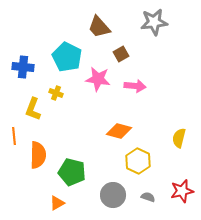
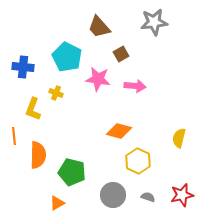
red star: moved 4 px down
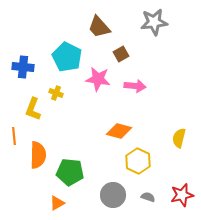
green pentagon: moved 2 px left; rotated 8 degrees counterclockwise
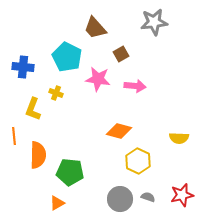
brown trapezoid: moved 4 px left, 1 px down
yellow semicircle: rotated 102 degrees counterclockwise
gray circle: moved 7 px right, 4 px down
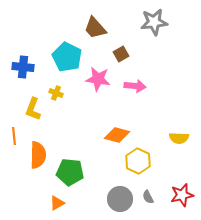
orange diamond: moved 2 px left, 4 px down
gray semicircle: rotated 136 degrees counterclockwise
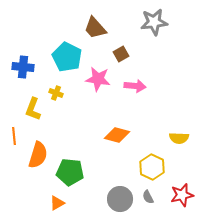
orange semicircle: rotated 16 degrees clockwise
yellow hexagon: moved 14 px right, 6 px down
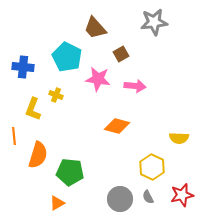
yellow cross: moved 2 px down
orange diamond: moved 9 px up
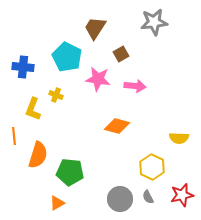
brown trapezoid: rotated 75 degrees clockwise
